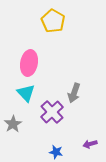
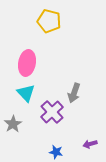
yellow pentagon: moved 4 px left; rotated 15 degrees counterclockwise
pink ellipse: moved 2 px left
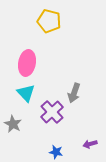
gray star: rotated 12 degrees counterclockwise
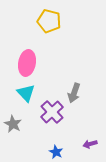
blue star: rotated 16 degrees clockwise
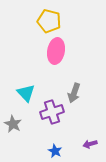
pink ellipse: moved 29 px right, 12 px up
purple cross: rotated 25 degrees clockwise
blue star: moved 1 px left, 1 px up
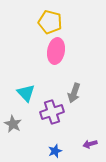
yellow pentagon: moved 1 px right, 1 px down
blue star: rotated 24 degrees clockwise
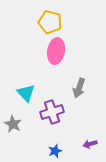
gray arrow: moved 5 px right, 5 px up
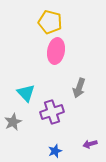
gray star: moved 2 px up; rotated 18 degrees clockwise
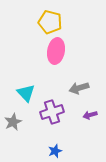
gray arrow: rotated 54 degrees clockwise
purple arrow: moved 29 px up
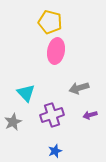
purple cross: moved 3 px down
